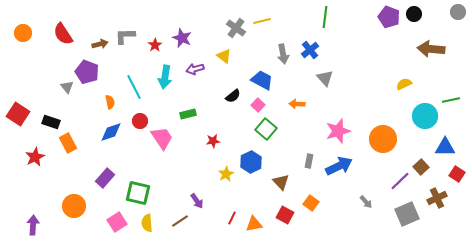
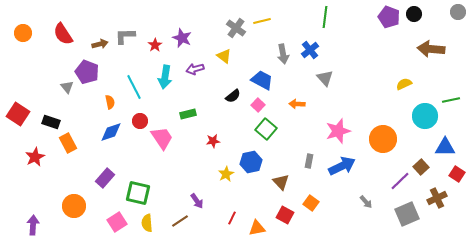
blue hexagon at (251, 162): rotated 15 degrees clockwise
blue arrow at (339, 166): moved 3 px right
orange triangle at (254, 224): moved 3 px right, 4 px down
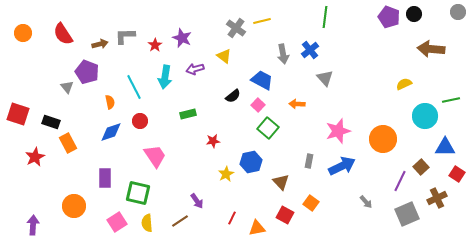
red square at (18, 114): rotated 15 degrees counterclockwise
green square at (266, 129): moved 2 px right, 1 px up
pink trapezoid at (162, 138): moved 7 px left, 18 px down
purple rectangle at (105, 178): rotated 42 degrees counterclockwise
purple line at (400, 181): rotated 20 degrees counterclockwise
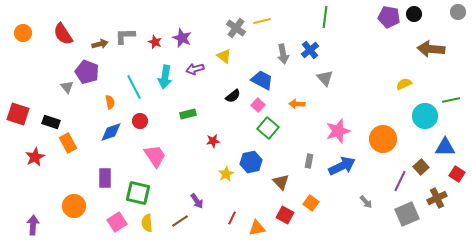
purple pentagon at (389, 17): rotated 10 degrees counterclockwise
red star at (155, 45): moved 3 px up; rotated 16 degrees counterclockwise
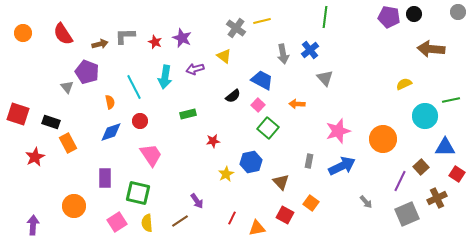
pink trapezoid at (155, 156): moved 4 px left, 1 px up
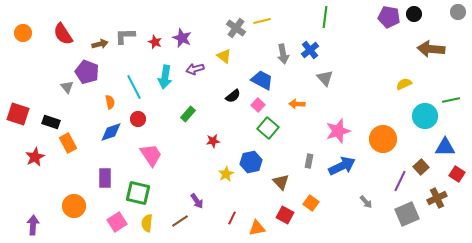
green rectangle at (188, 114): rotated 35 degrees counterclockwise
red circle at (140, 121): moved 2 px left, 2 px up
yellow semicircle at (147, 223): rotated 12 degrees clockwise
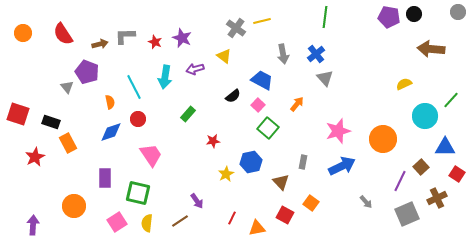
blue cross at (310, 50): moved 6 px right, 4 px down
green line at (451, 100): rotated 36 degrees counterclockwise
orange arrow at (297, 104): rotated 126 degrees clockwise
gray rectangle at (309, 161): moved 6 px left, 1 px down
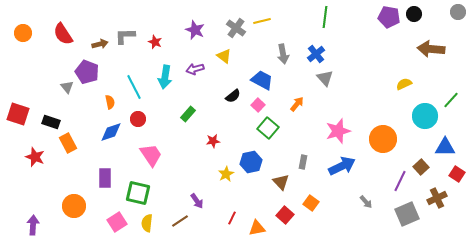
purple star at (182, 38): moved 13 px right, 8 px up
red star at (35, 157): rotated 24 degrees counterclockwise
red square at (285, 215): rotated 12 degrees clockwise
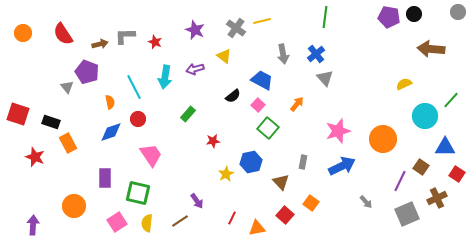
brown square at (421, 167): rotated 14 degrees counterclockwise
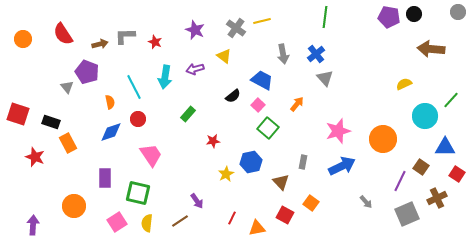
orange circle at (23, 33): moved 6 px down
red square at (285, 215): rotated 12 degrees counterclockwise
